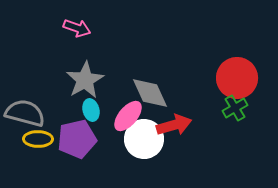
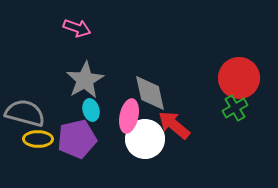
red circle: moved 2 px right
gray diamond: rotated 12 degrees clockwise
pink ellipse: moved 1 px right; rotated 28 degrees counterclockwise
red arrow: rotated 124 degrees counterclockwise
white circle: moved 1 px right
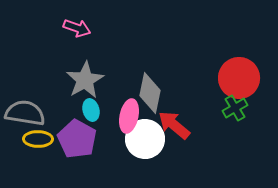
gray diamond: rotated 24 degrees clockwise
gray semicircle: rotated 6 degrees counterclockwise
purple pentagon: rotated 30 degrees counterclockwise
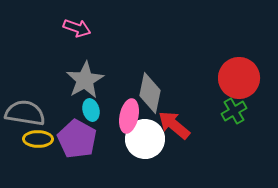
green cross: moved 1 px left, 3 px down
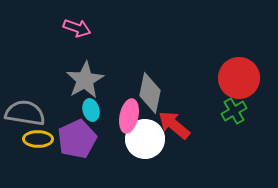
purple pentagon: rotated 18 degrees clockwise
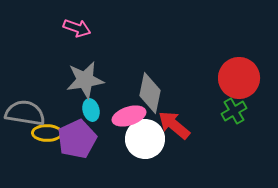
gray star: rotated 21 degrees clockwise
pink ellipse: rotated 60 degrees clockwise
yellow ellipse: moved 9 px right, 6 px up
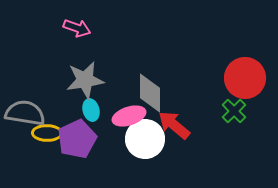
red circle: moved 6 px right
gray diamond: rotated 12 degrees counterclockwise
green cross: rotated 15 degrees counterclockwise
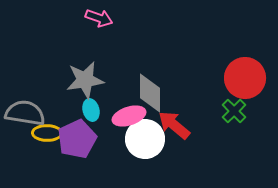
pink arrow: moved 22 px right, 10 px up
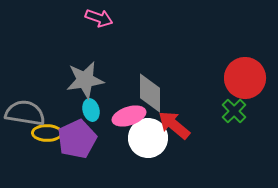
white circle: moved 3 px right, 1 px up
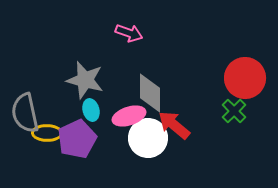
pink arrow: moved 30 px right, 15 px down
gray star: rotated 24 degrees clockwise
gray semicircle: rotated 111 degrees counterclockwise
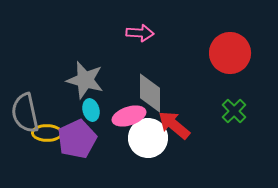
pink arrow: moved 11 px right; rotated 16 degrees counterclockwise
red circle: moved 15 px left, 25 px up
